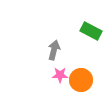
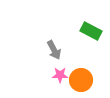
gray arrow: rotated 138 degrees clockwise
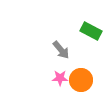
gray arrow: moved 7 px right; rotated 12 degrees counterclockwise
pink star: moved 3 px down
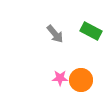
gray arrow: moved 6 px left, 16 px up
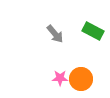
green rectangle: moved 2 px right
orange circle: moved 1 px up
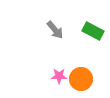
gray arrow: moved 4 px up
pink star: moved 1 px left, 2 px up
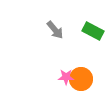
pink star: moved 7 px right, 1 px down
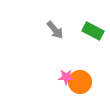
orange circle: moved 1 px left, 3 px down
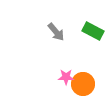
gray arrow: moved 1 px right, 2 px down
orange circle: moved 3 px right, 2 px down
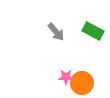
orange circle: moved 1 px left, 1 px up
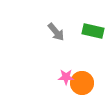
green rectangle: rotated 15 degrees counterclockwise
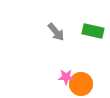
orange circle: moved 1 px left, 1 px down
